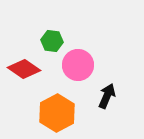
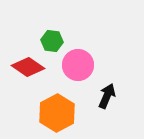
red diamond: moved 4 px right, 2 px up
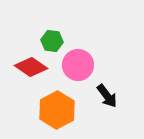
red diamond: moved 3 px right
black arrow: rotated 120 degrees clockwise
orange hexagon: moved 3 px up
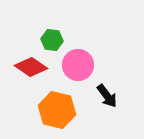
green hexagon: moved 1 px up
orange hexagon: rotated 18 degrees counterclockwise
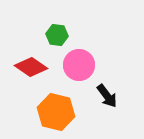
green hexagon: moved 5 px right, 5 px up
pink circle: moved 1 px right
orange hexagon: moved 1 px left, 2 px down
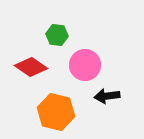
pink circle: moved 6 px right
black arrow: rotated 120 degrees clockwise
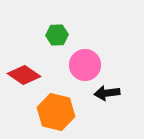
green hexagon: rotated 10 degrees counterclockwise
red diamond: moved 7 px left, 8 px down
black arrow: moved 3 px up
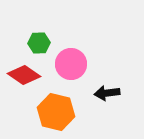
green hexagon: moved 18 px left, 8 px down
pink circle: moved 14 px left, 1 px up
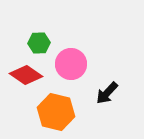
red diamond: moved 2 px right
black arrow: rotated 40 degrees counterclockwise
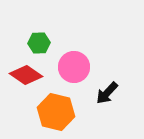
pink circle: moved 3 px right, 3 px down
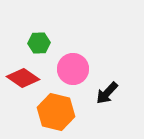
pink circle: moved 1 px left, 2 px down
red diamond: moved 3 px left, 3 px down
